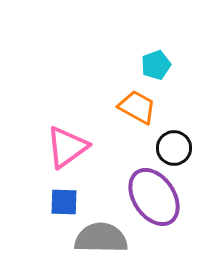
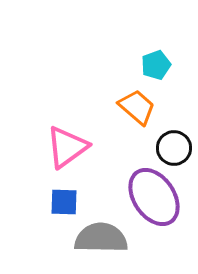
orange trapezoid: rotated 12 degrees clockwise
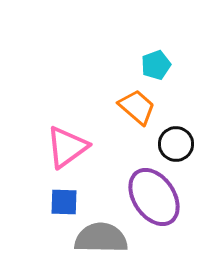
black circle: moved 2 px right, 4 px up
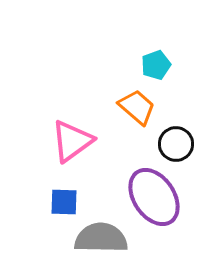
pink triangle: moved 5 px right, 6 px up
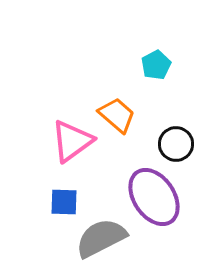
cyan pentagon: rotated 8 degrees counterclockwise
orange trapezoid: moved 20 px left, 8 px down
gray semicircle: rotated 28 degrees counterclockwise
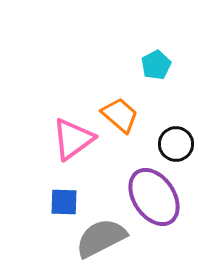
orange trapezoid: moved 3 px right
pink triangle: moved 1 px right, 2 px up
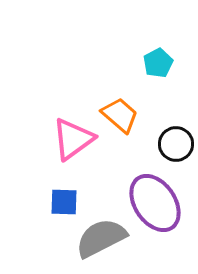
cyan pentagon: moved 2 px right, 2 px up
purple ellipse: moved 1 px right, 6 px down
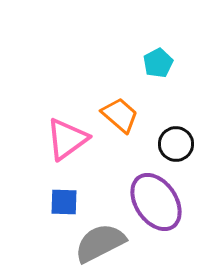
pink triangle: moved 6 px left
purple ellipse: moved 1 px right, 1 px up
gray semicircle: moved 1 px left, 5 px down
